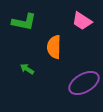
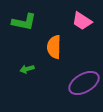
green arrow: rotated 48 degrees counterclockwise
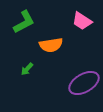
green L-shape: rotated 40 degrees counterclockwise
orange semicircle: moved 3 px left, 2 px up; rotated 100 degrees counterclockwise
green arrow: rotated 32 degrees counterclockwise
